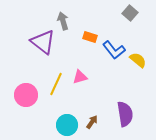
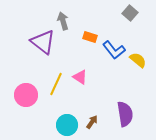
pink triangle: rotated 49 degrees clockwise
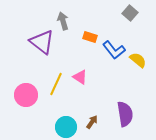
purple triangle: moved 1 px left
cyan circle: moved 1 px left, 2 px down
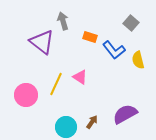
gray square: moved 1 px right, 10 px down
yellow semicircle: rotated 144 degrees counterclockwise
purple semicircle: rotated 110 degrees counterclockwise
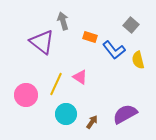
gray square: moved 2 px down
cyan circle: moved 13 px up
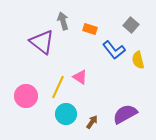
orange rectangle: moved 8 px up
yellow line: moved 2 px right, 3 px down
pink circle: moved 1 px down
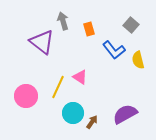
orange rectangle: moved 1 px left; rotated 56 degrees clockwise
cyan circle: moved 7 px right, 1 px up
